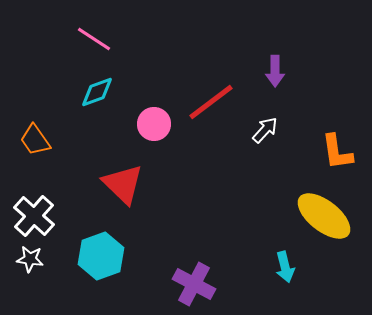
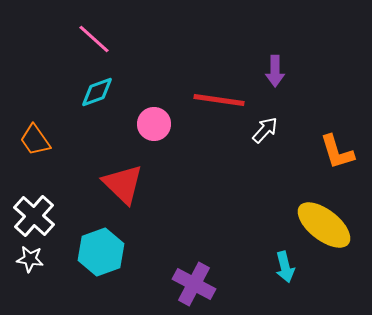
pink line: rotated 9 degrees clockwise
red line: moved 8 px right, 2 px up; rotated 45 degrees clockwise
orange L-shape: rotated 9 degrees counterclockwise
yellow ellipse: moved 9 px down
cyan hexagon: moved 4 px up
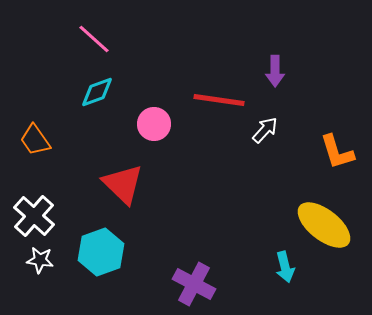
white star: moved 10 px right, 1 px down
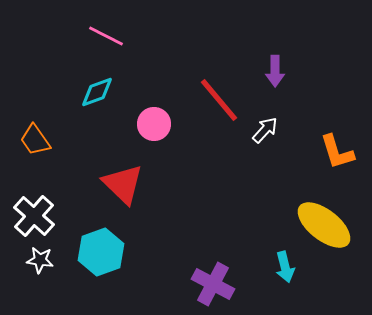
pink line: moved 12 px right, 3 px up; rotated 15 degrees counterclockwise
red line: rotated 42 degrees clockwise
purple cross: moved 19 px right
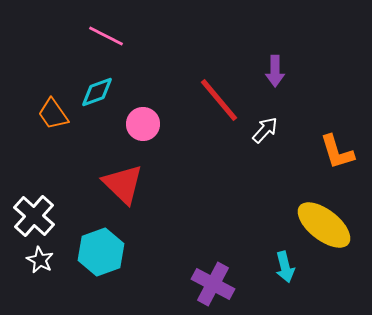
pink circle: moved 11 px left
orange trapezoid: moved 18 px right, 26 px up
white star: rotated 20 degrees clockwise
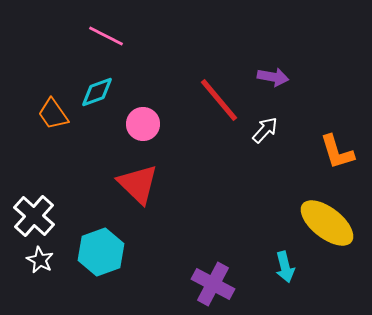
purple arrow: moved 2 px left, 6 px down; rotated 80 degrees counterclockwise
red triangle: moved 15 px right
yellow ellipse: moved 3 px right, 2 px up
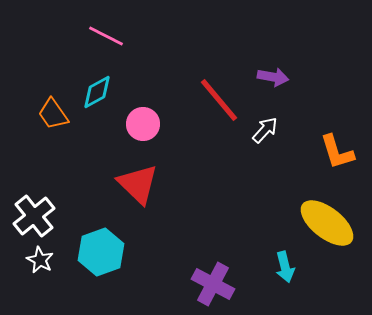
cyan diamond: rotated 9 degrees counterclockwise
white cross: rotated 9 degrees clockwise
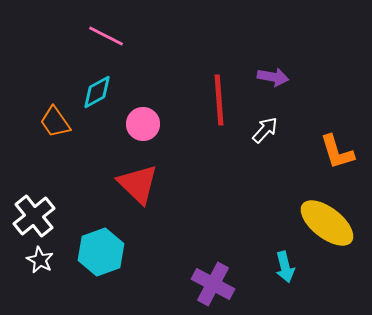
red line: rotated 36 degrees clockwise
orange trapezoid: moved 2 px right, 8 px down
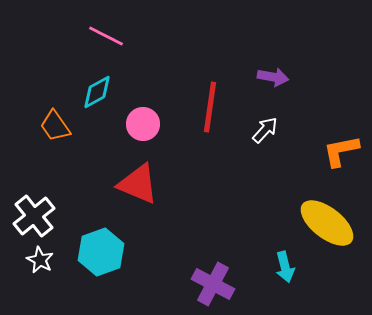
red line: moved 9 px left, 7 px down; rotated 12 degrees clockwise
orange trapezoid: moved 4 px down
orange L-shape: moved 4 px right, 1 px up; rotated 96 degrees clockwise
red triangle: rotated 21 degrees counterclockwise
